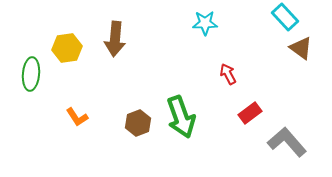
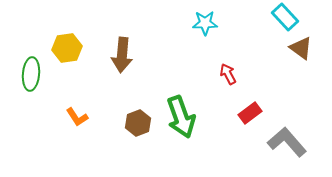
brown arrow: moved 7 px right, 16 px down
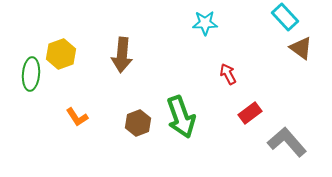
yellow hexagon: moved 6 px left, 6 px down; rotated 12 degrees counterclockwise
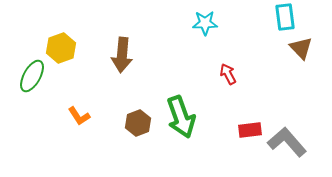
cyan rectangle: rotated 36 degrees clockwise
brown triangle: rotated 10 degrees clockwise
yellow hexagon: moved 6 px up
green ellipse: moved 1 px right, 2 px down; rotated 24 degrees clockwise
red rectangle: moved 17 px down; rotated 30 degrees clockwise
orange L-shape: moved 2 px right, 1 px up
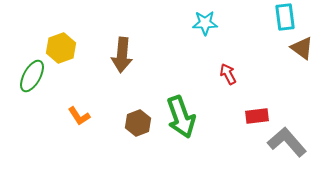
brown triangle: moved 1 px right; rotated 10 degrees counterclockwise
red rectangle: moved 7 px right, 14 px up
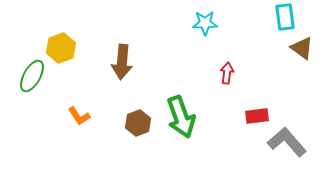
brown arrow: moved 7 px down
red arrow: moved 1 px left, 1 px up; rotated 35 degrees clockwise
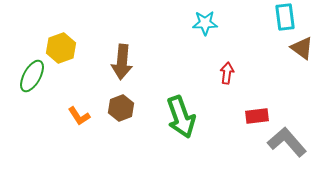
brown hexagon: moved 17 px left, 15 px up
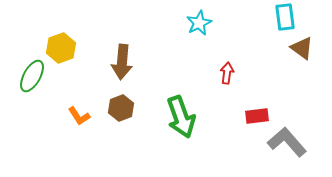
cyan star: moved 6 px left; rotated 25 degrees counterclockwise
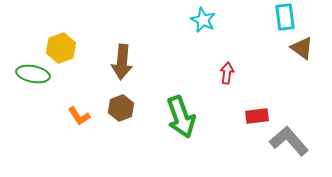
cyan star: moved 4 px right, 3 px up; rotated 20 degrees counterclockwise
green ellipse: moved 1 px right, 2 px up; rotated 72 degrees clockwise
gray L-shape: moved 2 px right, 1 px up
